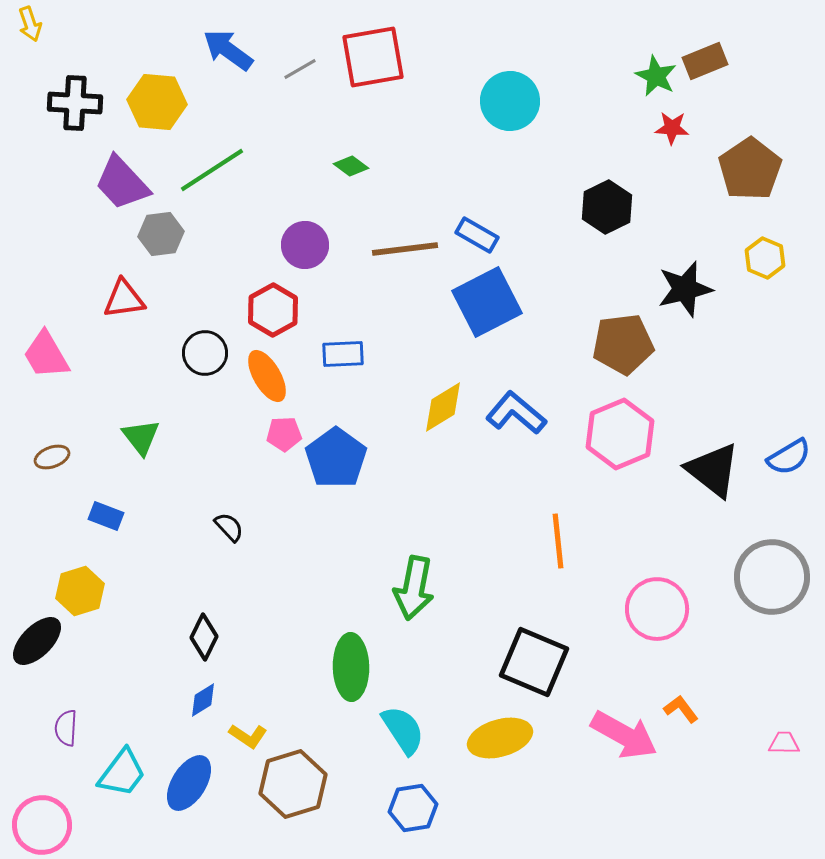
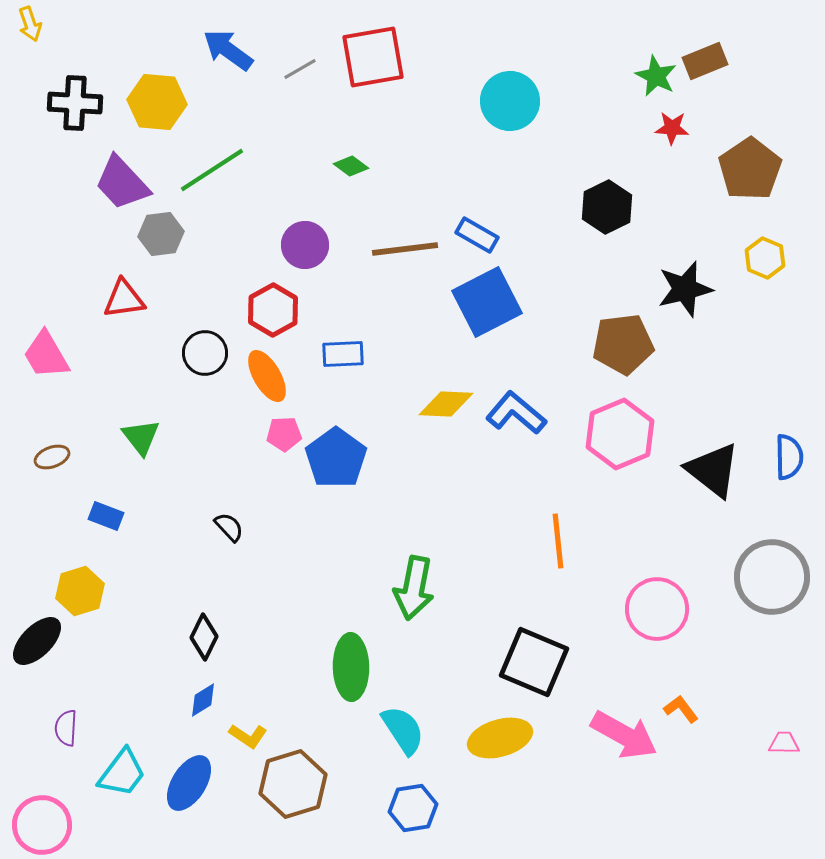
yellow diamond at (443, 407): moved 3 px right, 3 px up; rotated 34 degrees clockwise
blue semicircle at (789, 457): rotated 60 degrees counterclockwise
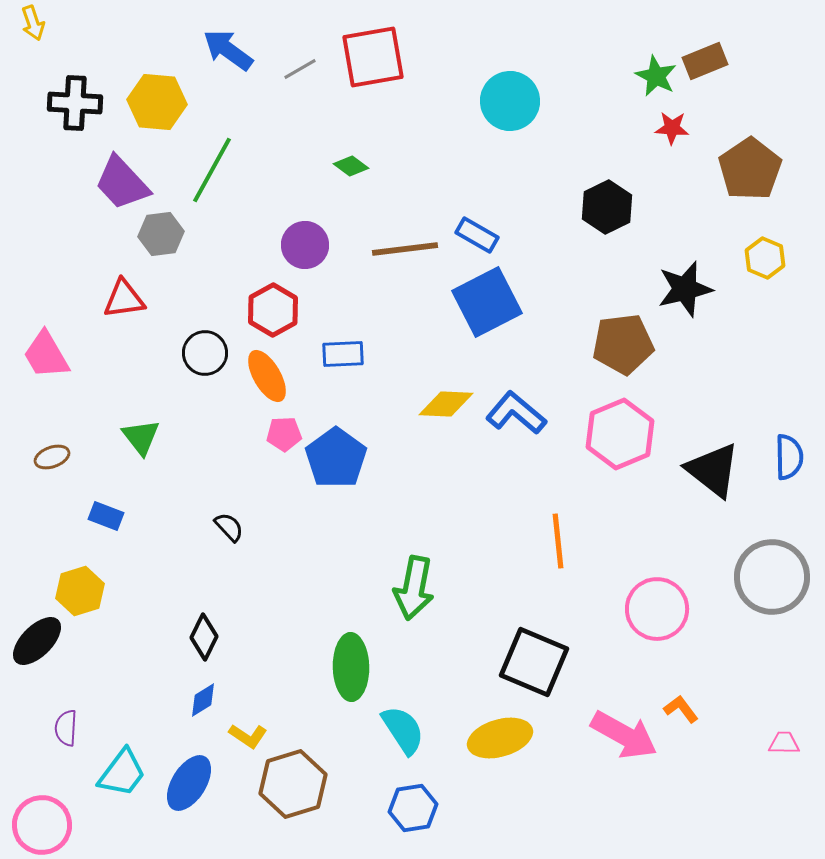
yellow arrow at (30, 24): moved 3 px right, 1 px up
green line at (212, 170): rotated 28 degrees counterclockwise
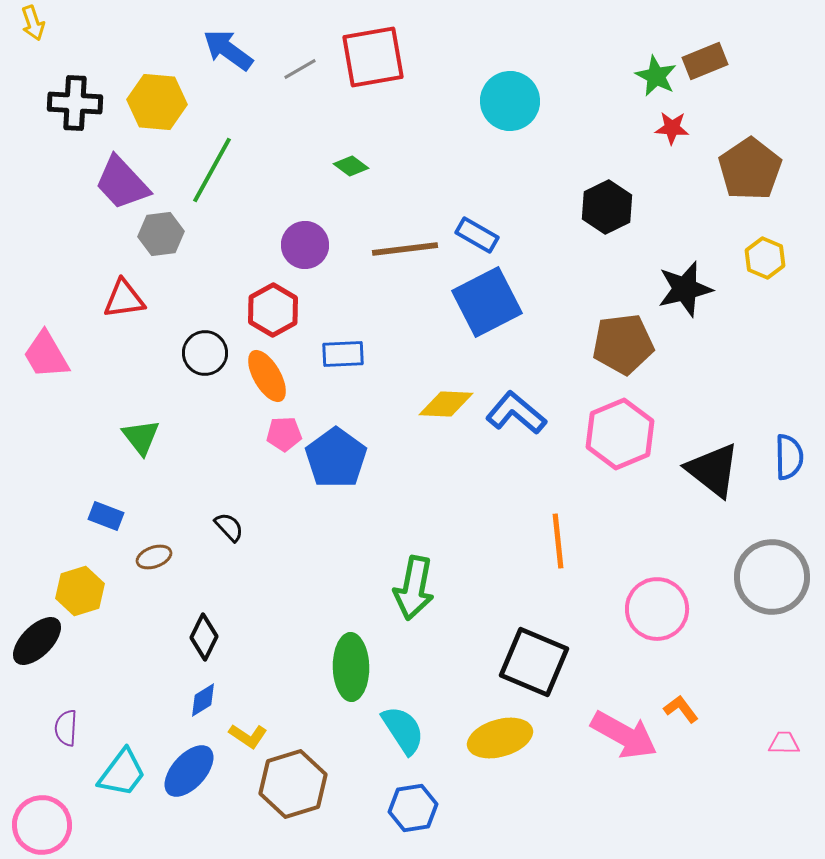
brown ellipse at (52, 457): moved 102 px right, 100 px down
blue ellipse at (189, 783): moved 12 px up; rotated 10 degrees clockwise
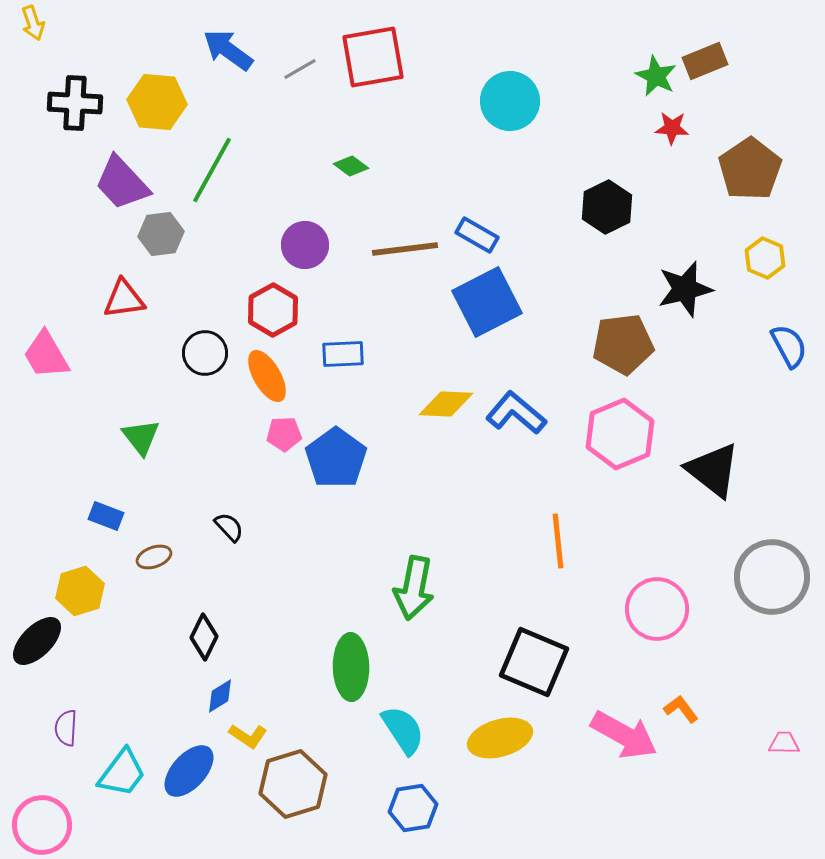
blue semicircle at (789, 457): moved 111 px up; rotated 27 degrees counterclockwise
blue diamond at (203, 700): moved 17 px right, 4 px up
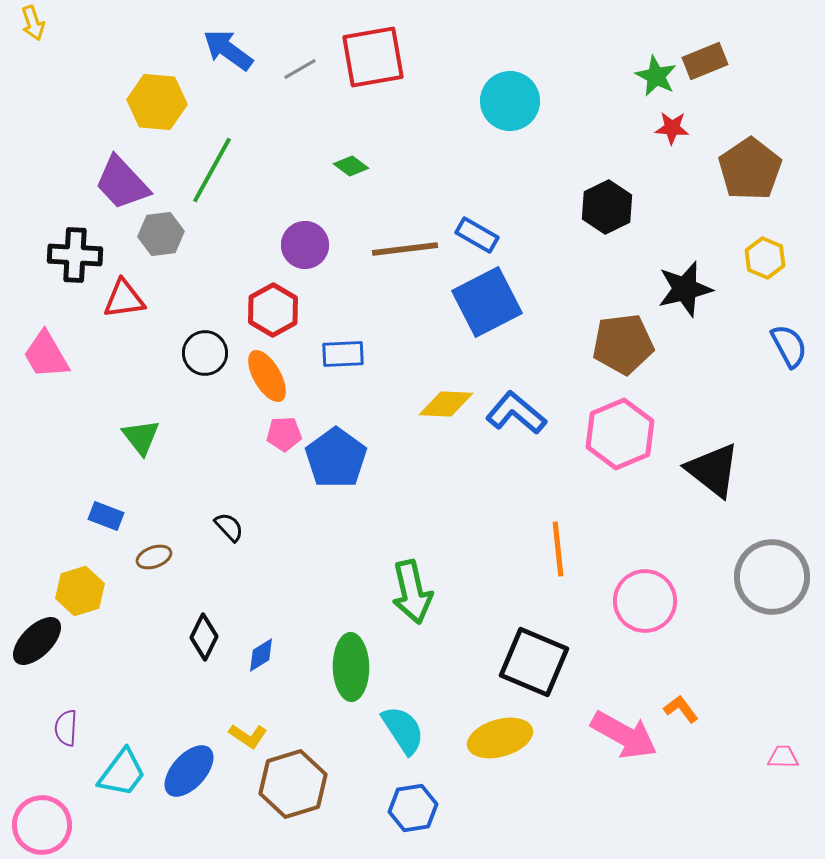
black cross at (75, 103): moved 152 px down
orange line at (558, 541): moved 8 px down
green arrow at (414, 588): moved 2 px left, 4 px down; rotated 24 degrees counterclockwise
pink circle at (657, 609): moved 12 px left, 8 px up
blue diamond at (220, 696): moved 41 px right, 41 px up
pink trapezoid at (784, 743): moved 1 px left, 14 px down
